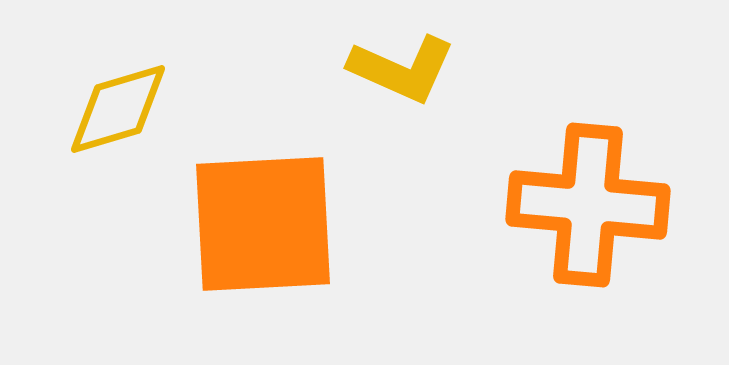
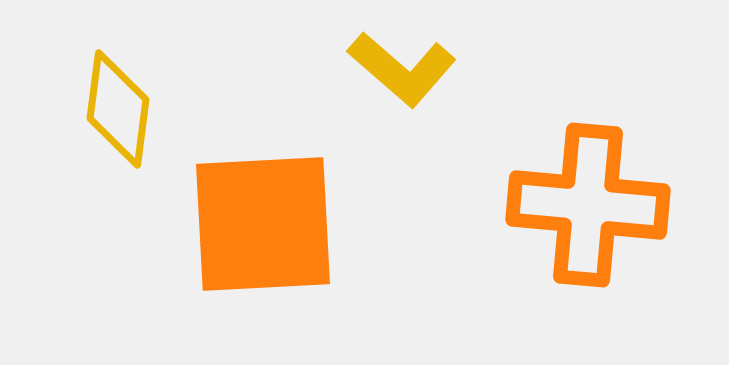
yellow L-shape: rotated 17 degrees clockwise
yellow diamond: rotated 66 degrees counterclockwise
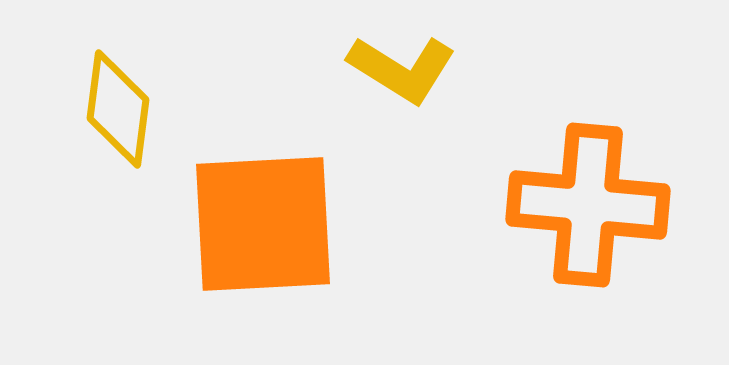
yellow L-shape: rotated 9 degrees counterclockwise
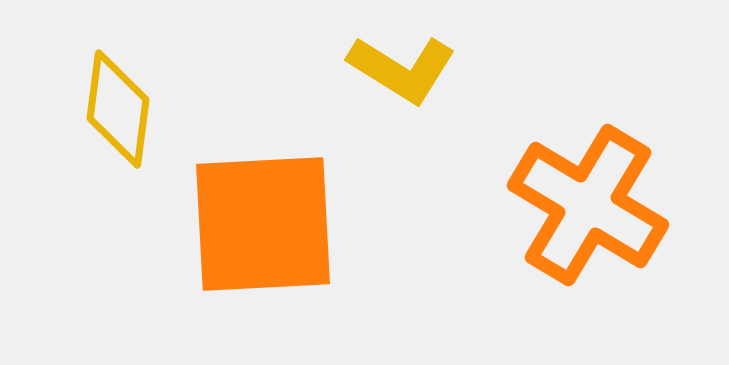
orange cross: rotated 26 degrees clockwise
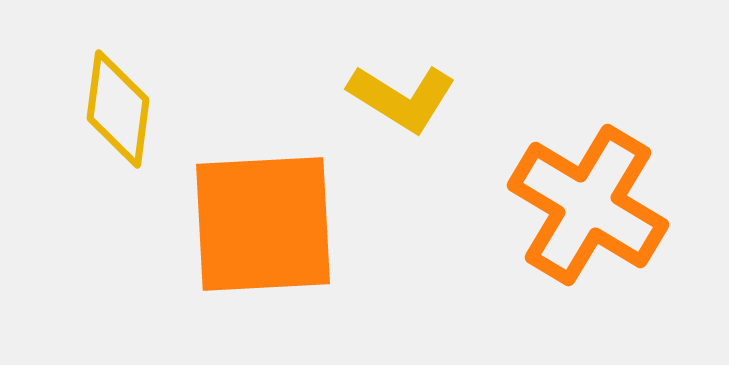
yellow L-shape: moved 29 px down
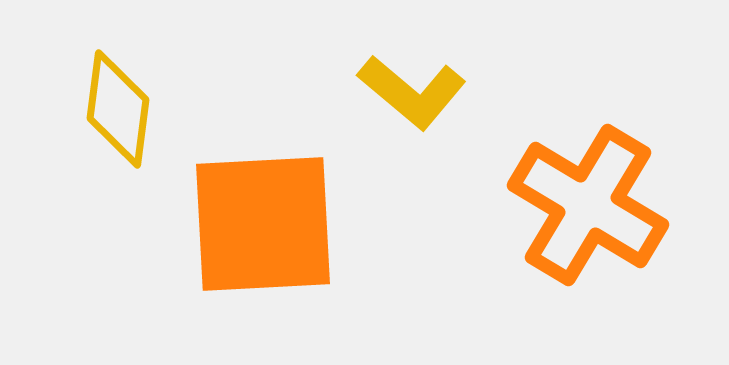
yellow L-shape: moved 10 px right, 6 px up; rotated 8 degrees clockwise
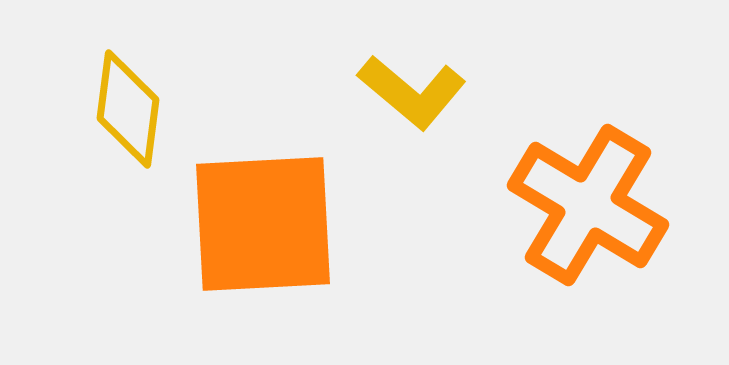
yellow diamond: moved 10 px right
